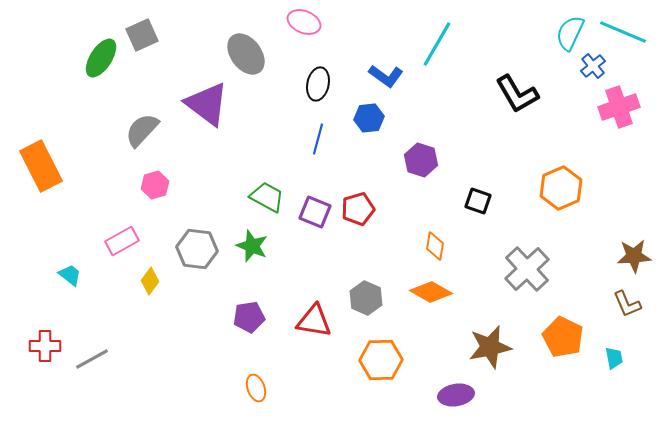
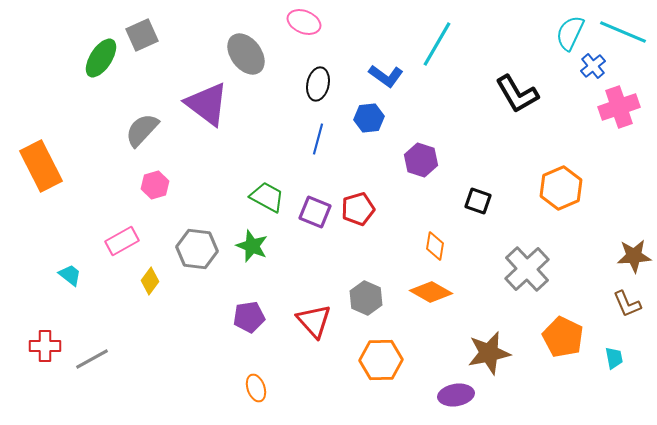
red triangle at (314, 321): rotated 39 degrees clockwise
brown star at (490, 347): moved 1 px left, 6 px down
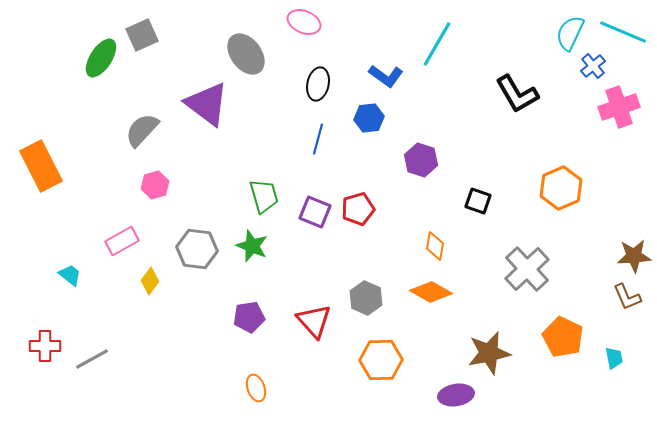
green trapezoid at (267, 197): moved 3 px left, 1 px up; rotated 45 degrees clockwise
brown L-shape at (627, 304): moved 7 px up
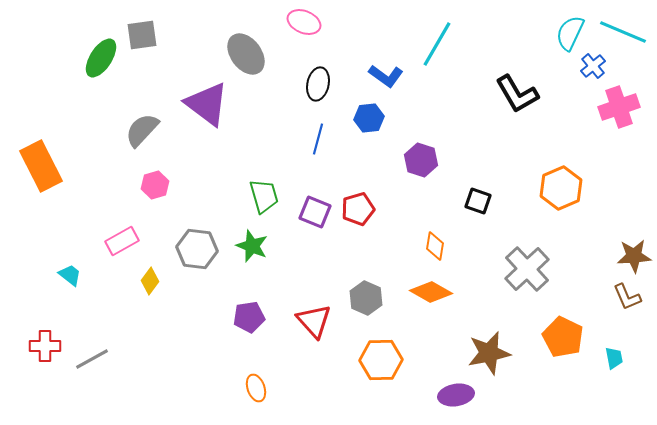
gray square at (142, 35): rotated 16 degrees clockwise
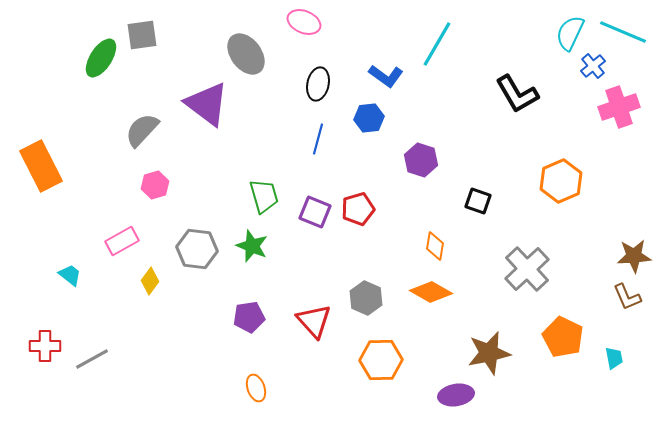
orange hexagon at (561, 188): moved 7 px up
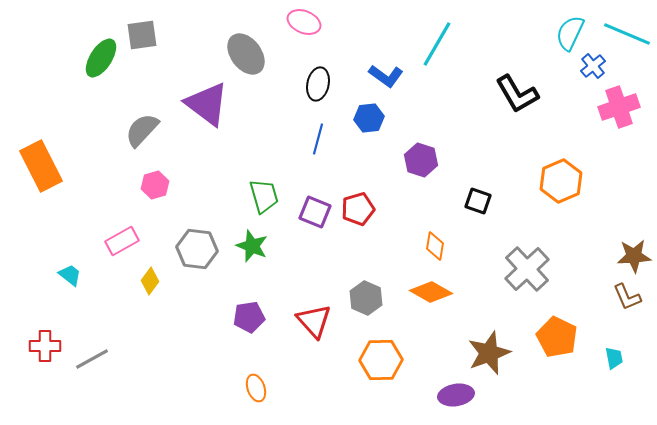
cyan line at (623, 32): moved 4 px right, 2 px down
orange pentagon at (563, 337): moved 6 px left
brown star at (489, 353): rotated 9 degrees counterclockwise
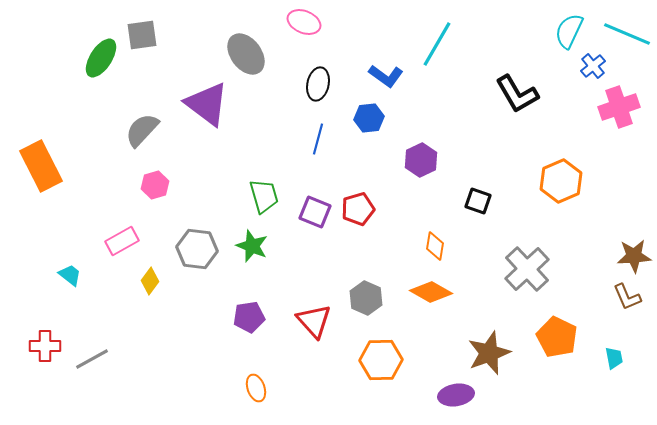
cyan semicircle at (570, 33): moved 1 px left, 2 px up
purple hexagon at (421, 160): rotated 16 degrees clockwise
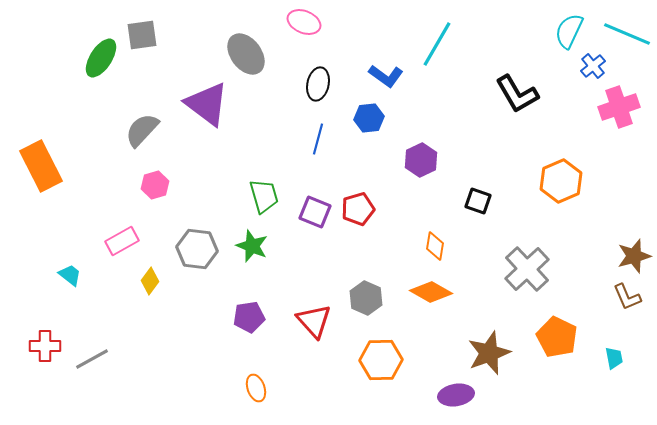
brown star at (634, 256): rotated 12 degrees counterclockwise
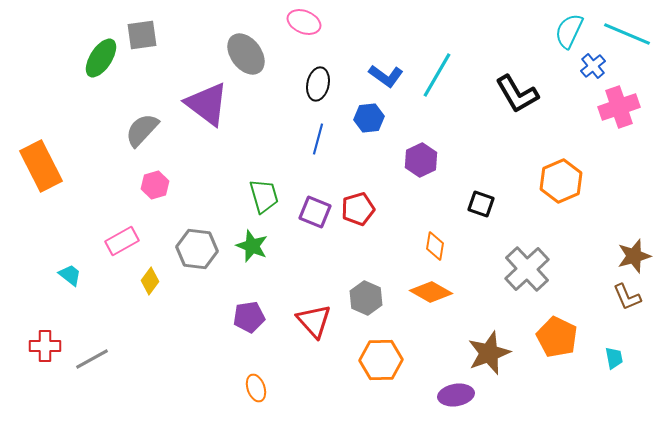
cyan line at (437, 44): moved 31 px down
black square at (478, 201): moved 3 px right, 3 px down
